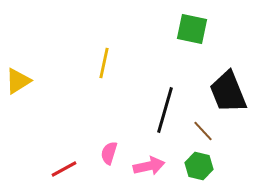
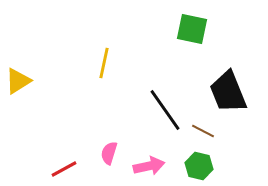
black line: rotated 51 degrees counterclockwise
brown line: rotated 20 degrees counterclockwise
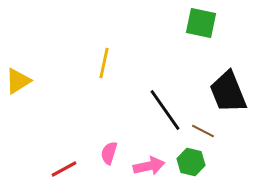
green square: moved 9 px right, 6 px up
green hexagon: moved 8 px left, 4 px up
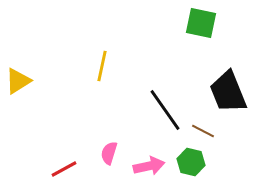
yellow line: moved 2 px left, 3 px down
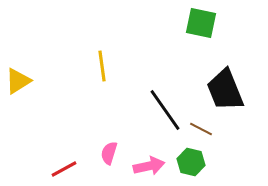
yellow line: rotated 20 degrees counterclockwise
black trapezoid: moved 3 px left, 2 px up
brown line: moved 2 px left, 2 px up
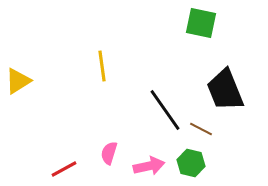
green hexagon: moved 1 px down
